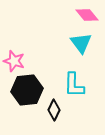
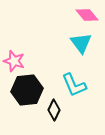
cyan L-shape: rotated 24 degrees counterclockwise
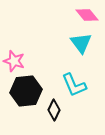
black hexagon: moved 1 px left, 1 px down
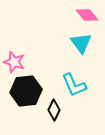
pink star: moved 1 px down
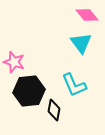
black hexagon: moved 3 px right
black diamond: rotated 15 degrees counterclockwise
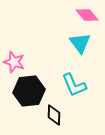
cyan triangle: moved 1 px left
black diamond: moved 5 px down; rotated 10 degrees counterclockwise
